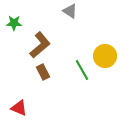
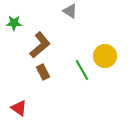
red triangle: rotated 12 degrees clockwise
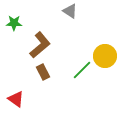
green line: rotated 75 degrees clockwise
red triangle: moved 3 px left, 9 px up
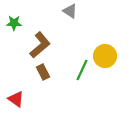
green line: rotated 20 degrees counterclockwise
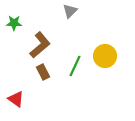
gray triangle: rotated 42 degrees clockwise
green line: moved 7 px left, 4 px up
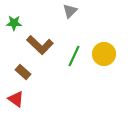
brown L-shape: rotated 84 degrees clockwise
yellow circle: moved 1 px left, 2 px up
green line: moved 1 px left, 10 px up
brown rectangle: moved 20 px left; rotated 21 degrees counterclockwise
